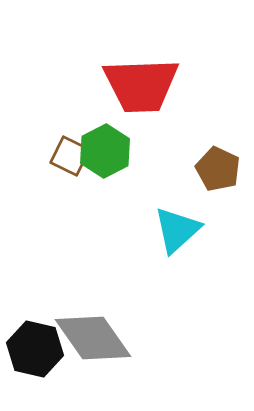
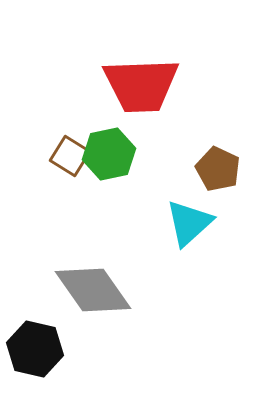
green hexagon: moved 4 px right, 3 px down; rotated 15 degrees clockwise
brown square: rotated 6 degrees clockwise
cyan triangle: moved 12 px right, 7 px up
gray diamond: moved 48 px up
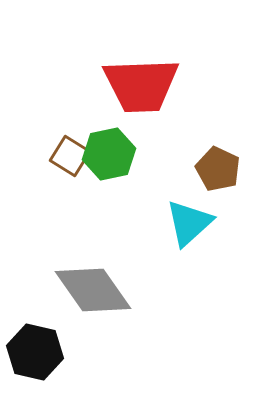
black hexagon: moved 3 px down
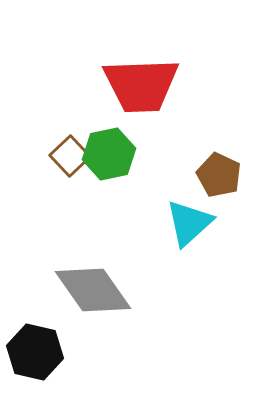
brown square: rotated 15 degrees clockwise
brown pentagon: moved 1 px right, 6 px down
